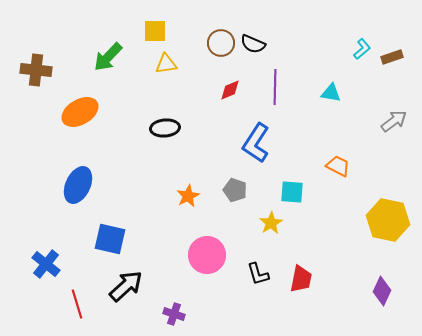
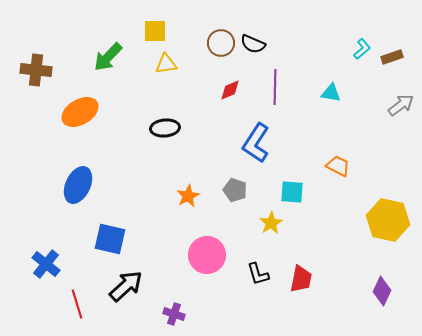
gray arrow: moved 7 px right, 16 px up
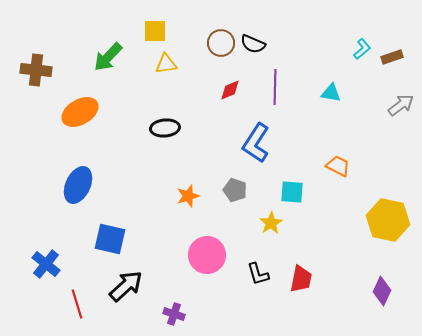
orange star: rotated 10 degrees clockwise
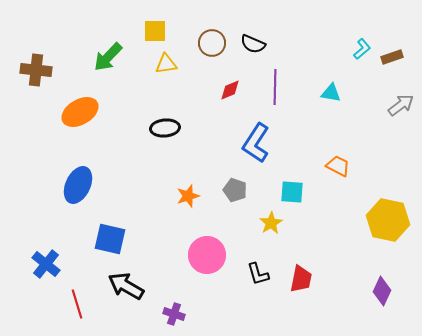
brown circle: moved 9 px left
black arrow: rotated 108 degrees counterclockwise
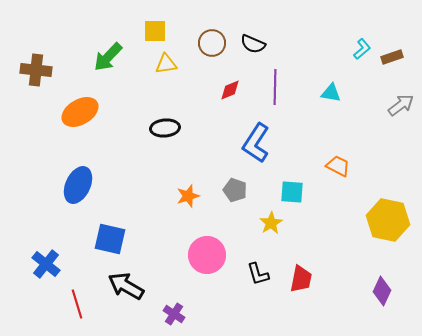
purple cross: rotated 15 degrees clockwise
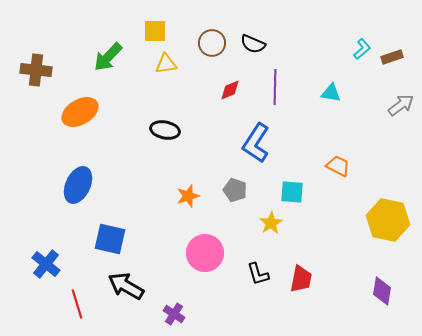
black ellipse: moved 2 px down; rotated 16 degrees clockwise
pink circle: moved 2 px left, 2 px up
purple diamond: rotated 16 degrees counterclockwise
